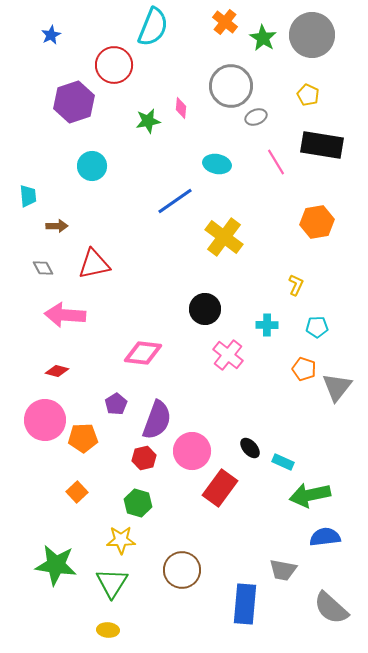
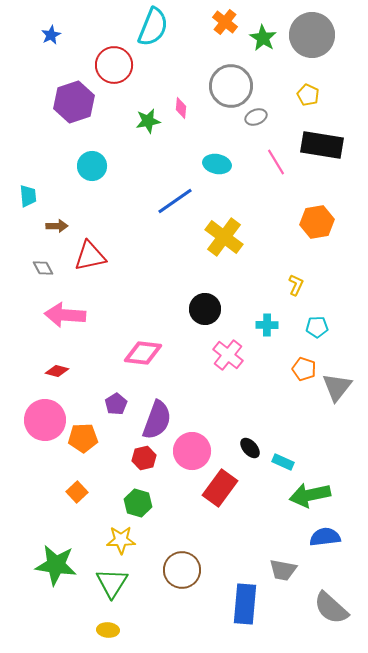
red triangle at (94, 264): moved 4 px left, 8 px up
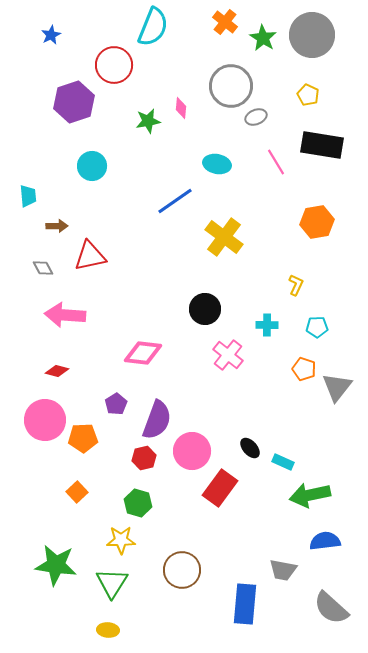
blue semicircle at (325, 537): moved 4 px down
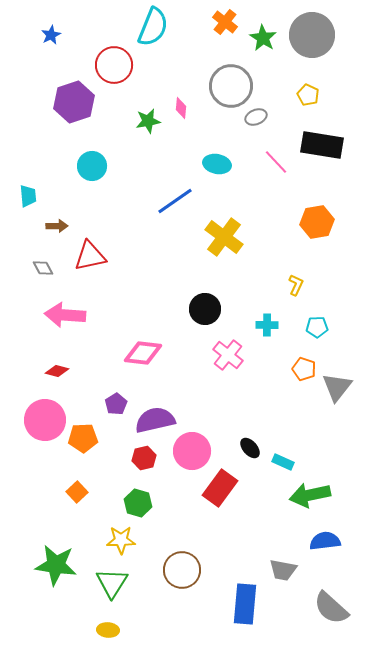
pink line at (276, 162): rotated 12 degrees counterclockwise
purple semicircle at (157, 420): moved 2 px left; rotated 123 degrees counterclockwise
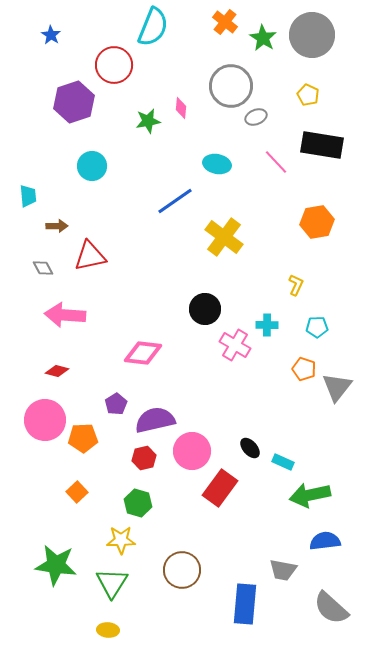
blue star at (51, 35): rotated 12 degrees counterclockwise
pink cross at (228, 355): moved 7 px right, 10 px up; rotated 8 degrees counterclockwise
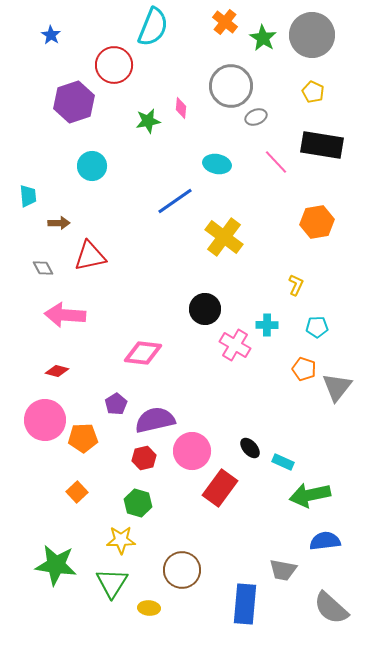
yellow pentagon at (308, 95): moved 5 px right, 3 px up
brown arrow at (57, 226): moved 2 px right, 3 px up
yellow ellipse at (108, 630): moved 41 px right, 22 px up
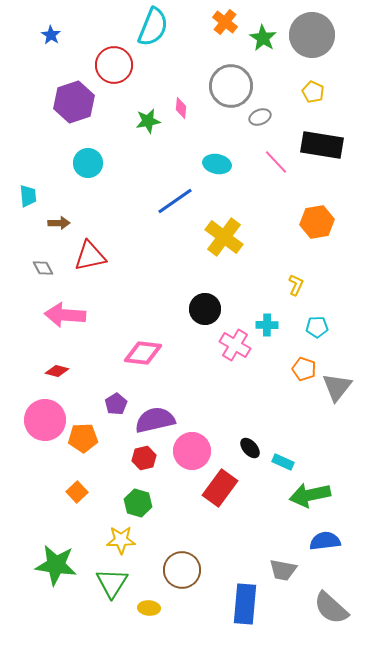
gray ellipse at (256, 117): moved 4 px right
cyan circle at (92, 166): moved 4 px left, 3 px up
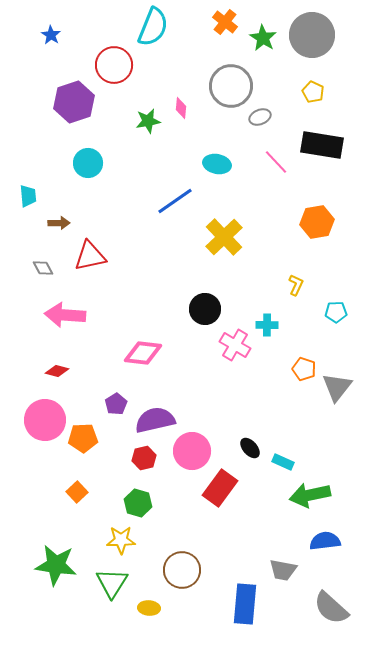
yellow cross at (224, 237): rotated 9 degrees clockwise
cyan pentagon at (317, 327): moved 19 px right, 15 px up
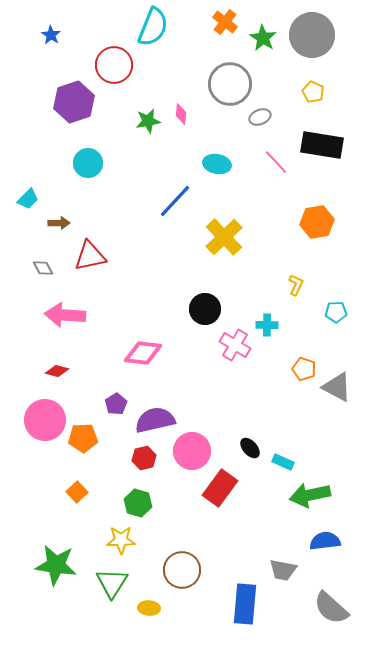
gray circle at (231, 86): moved 1 px left, 2 px up
pink diamond at (181, 108): moved 6 px down
cyan trapezoid at (28, 196): moved 3 px down; rotated 50 degrees clockwise
blue line at (175, 201): rotated 12 degrees counterclockwise
gray triangle at (337, 387): rotated 40 degrees counterclockwise
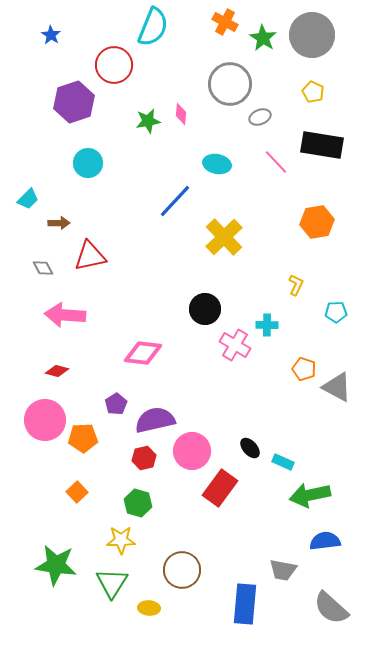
orange cross at (225, 22): rotated 10 degrees counterclockwise
